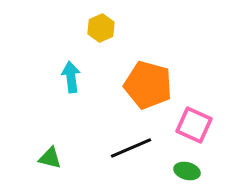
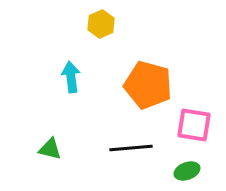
yellow hexagon: moved 4 px up
pink square: rotated 15 degrees counterclockwise
black line: rotated 18 degrees clockwise
green triangle: moved 9 px up
green ellipse: rotated 35 degrees counterclockwise
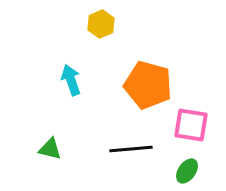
cyan arrow: moved 3 px down; rotated 12 degrees counterclockwise
pink square: moved 3 px left
black line: moved 1 px down
green ellipse: rotated 35 degrees counterclockwise
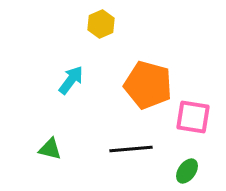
cyan arrow: rotated 56 degrees clockwise
pink square: moved 2 px right, 8 px up
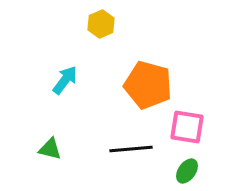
cyan arrow: moved 6 px left
pink square: moved 6 px left, 10 px down
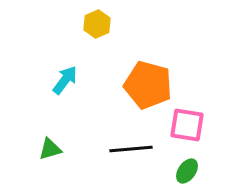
yellow hexagon: moved 4 px left
pink square: moved 2 px up
green triangle: rotated 30 degrees counterclockwise
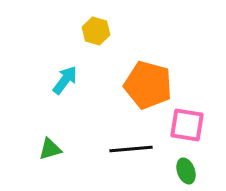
yellow hexagon: moved 1 px left, 7 px down; rotated 20 degrees counterclockwise
green ellipse: moved 1 px left; rotated 55 degrees counterclockwise
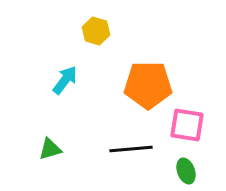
orange pentagon: rotated 15 degrees counterclockwise
